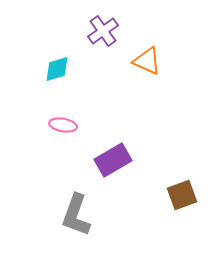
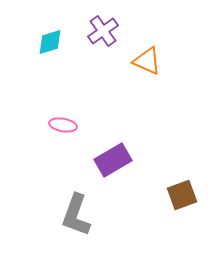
cyan diamond: moved 7 px left, 27 px up
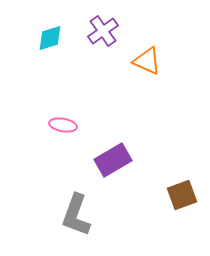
cyan diamond: moved 4 px up
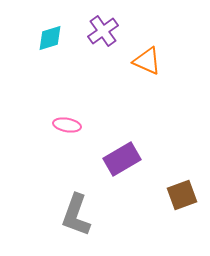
pink ellipse: moved 4 px right
purple rectangle: moved 9 px right, 1 px up
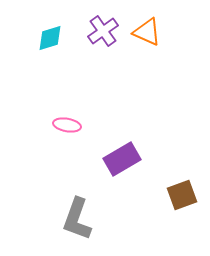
orange triangle: moved 29 px up
gray L-shape: moved 1 px right, 4 px down
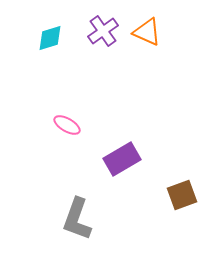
pink ellipse: rotated 20 degrees clockwise
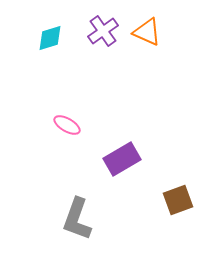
brown square: moved 4 px left, 5 px down
